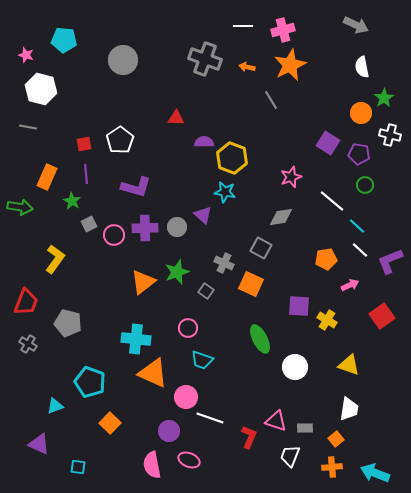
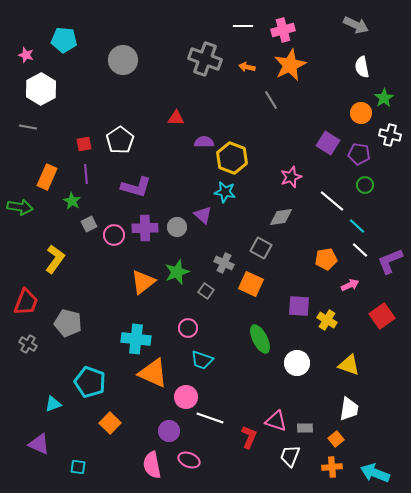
white hexagon at (41, 89): rotated 16 degrees clockwise
white circle at (295, 367): moved 2 px right, 4 px up
cyan triangle at (55, 406): moved 2 px left, 2 px up
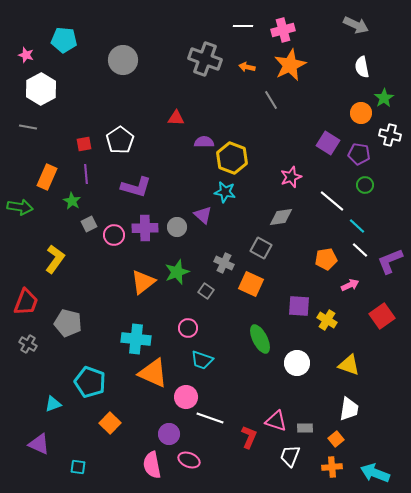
purple circle at (169, 431): moved 3 px down
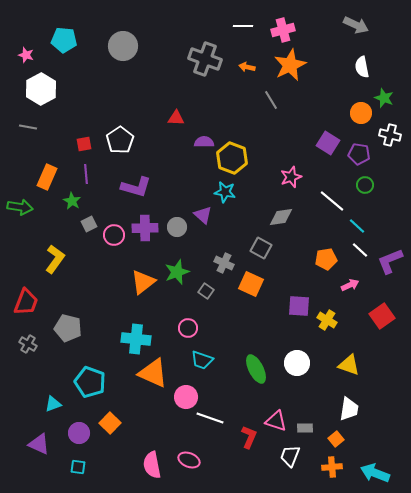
gray circle at (123, 60): moved 14 px up
green star at (384, 98): rotated 18 degrees counterclockwise
gray pentagon at (68, 323): moved 5 px down
green ellipse at (260, 339): moved 4 px left, 30 px down
purple circle at (169, 434): moved 90 px left, 1 px up
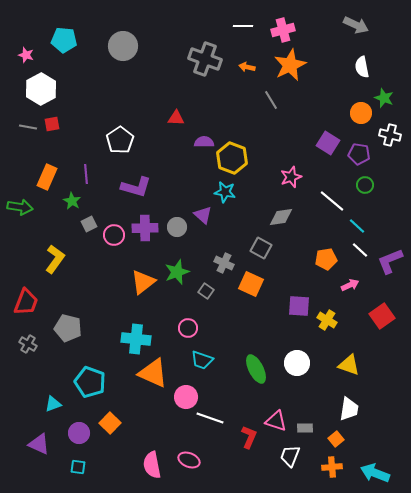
red square at (84, 144): moved 32 px left, 20 px up
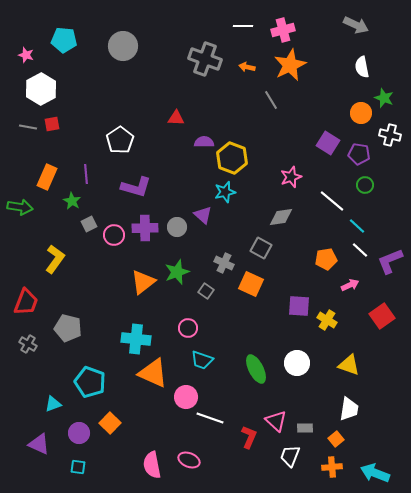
cyan star at (225, 192): rotated 25 degrees counterclockwise
pink triangle at (276, 421): rotated 25 degrees clockwise
